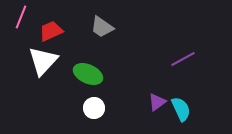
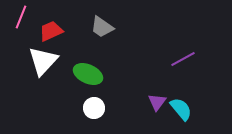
purple triangle: rotated 18 degrees counterclockwise
cyan semicircle: rotated 15 degrees counterclockwise
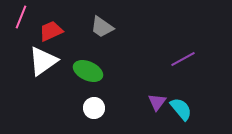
white triangle: rotated 12 degrees clockwise
green ellipse: moved 3 px up
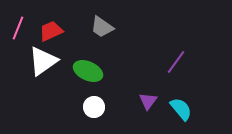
pink line: moved 3 px left, 11 px down
purple line: moved 7 px left, 3 px down; rotated 25 degrees counterclockwise
purple triangle: moved 9 px left, 1 px up
white circle: moved 1 px up
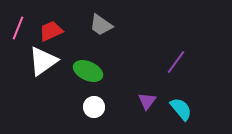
gray trapezoid: moved 1 px left, 2 px up
purple triangle: moved 1 px left
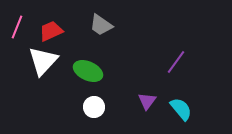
pink line: moved 1 px left, 1 px up
white triangle: rotated 12 degrees counterclockwise
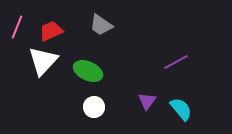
purple line: rotated 25 degrees clockwise
